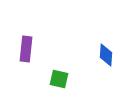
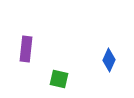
blue diamond: moved 3 px right, 5 px down; rotated 20 degrees clockwise
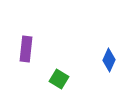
green square: rotated 18 degrees clockwise
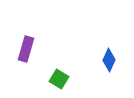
purple rectangle: rotated 10 degrees clockwise
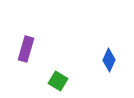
green square: moved 1 px left, 2 px down
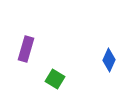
green square: moved 3 px left, 2 px up
